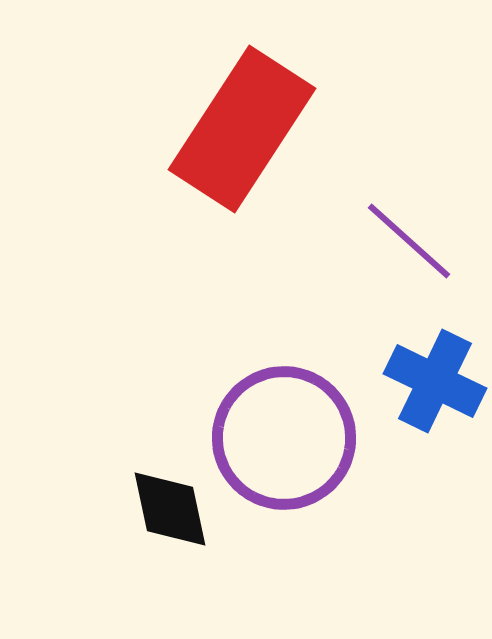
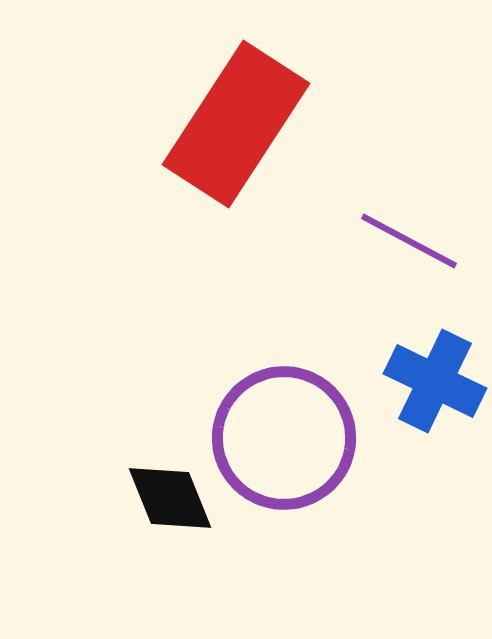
red rectangle: moved 6 px left, 5 px up
purple line: rotated 14 degrees counterclockwise
black diamond: moved 11 px up; rotated 10 degrees counterclockwise
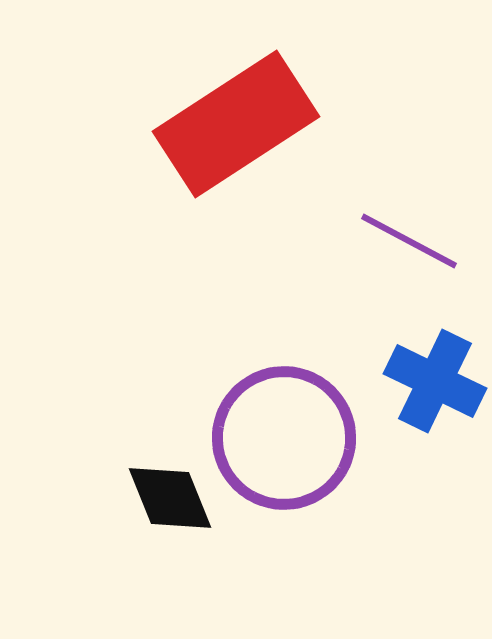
red rectangle: rotated 24 degrees clockwise
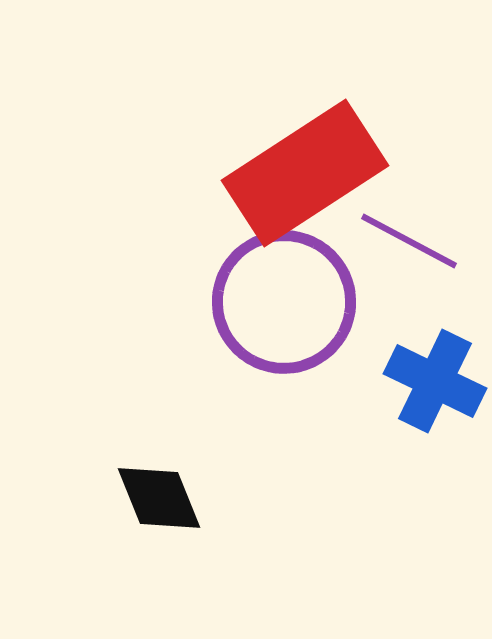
red rectangle: moved 69 px right, 49 px down
purple circle: moved 136 px up
black diamond: moved 11 px left
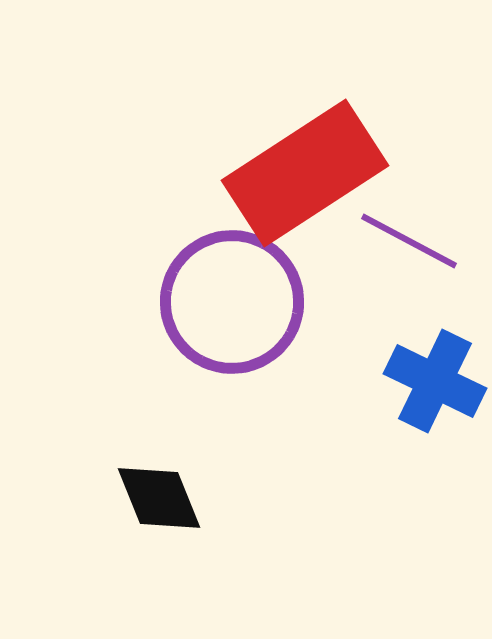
purple circle: moved 52 px left
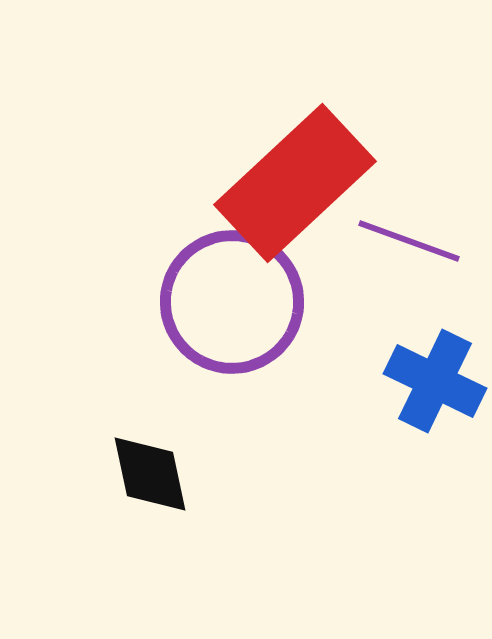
red rectangle: moved 10 px left, 10 px down; rotated 10 degrees counterclockwise
purple line: rotated 8 degrees counterclockwise
black diamond: moved 9 px left, 24 px up; rotated 10 degrees clockwise
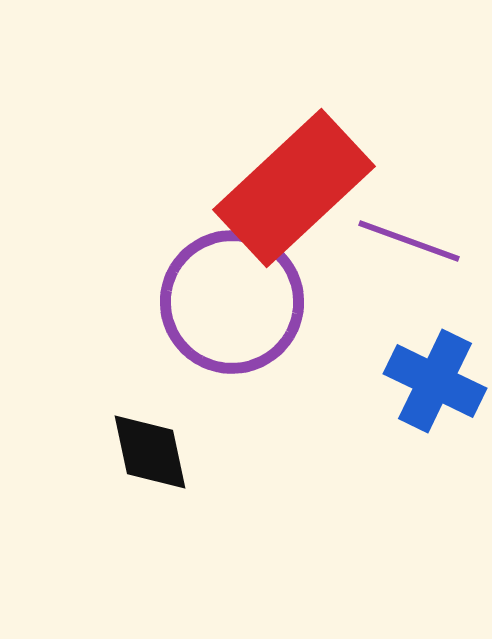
red rectangle: moved 1 px left, 5 px down
black diamond: moved 22 px up
